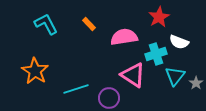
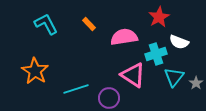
cyan triangle: moved 1 px left, 1 px down
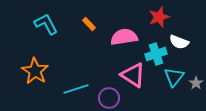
red star: rotated 10 degrees clockwise
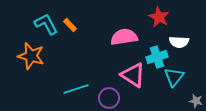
red star: rotated 25 degrees counterclockwise
orange rectangle: moved 19 px left, 1 px down
white semicircle: rotated 18 degrees counterclockwise
cyan cross: moved 1 px right, 3 px down
orange star: moved 4 px left, 15 px up; rotated 16 degrees counterclockwise
gray star: moved 18 px down; rotated 24 degrees counterclockwise
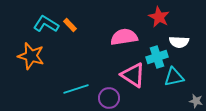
cyan L-shape: rotated 30 degrees counterclockwise
cyan triangle: rotated 40 degrees clockwise
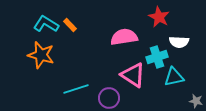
orange star: moved 10 px right, 1 px up
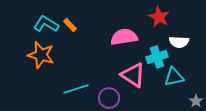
gray star: rotated 24 degrees clockwise
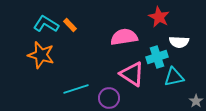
pink triangle: moved 1 px left, 1 px up
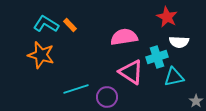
red star: moved 8 px right
pink triangle: moved 1 px left, 2 px up
purple circle: moved 2 px left, 1 px up
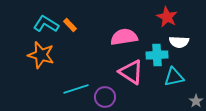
cyan cross: moved 2 px up; rotated 15 degrees clockwise
purple circle: moved 2 px left
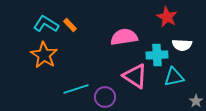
white semicircle: moved 3 px right, 3 px down
orange star: moved 3 px right; rotated 16 degrees clockwise
pink triangle: moved 4 px right, 4 px down
